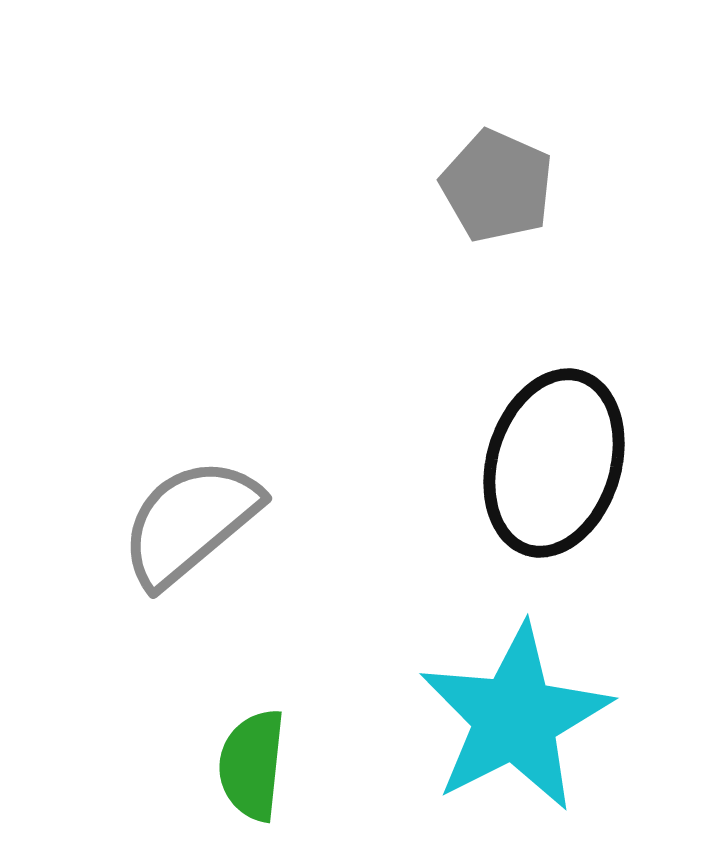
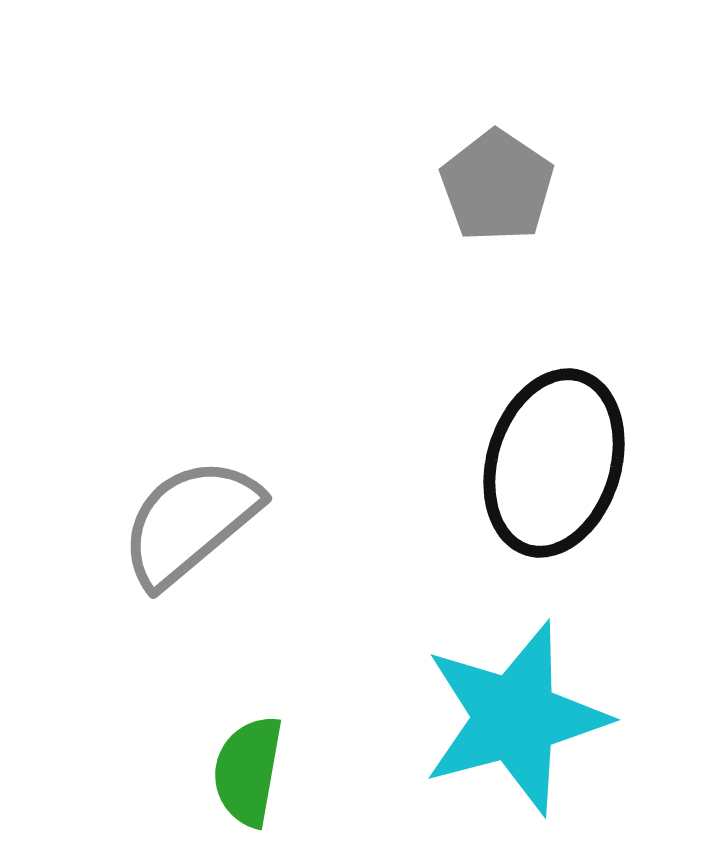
gray pentagon: rotated 10 degrees clockwise
cyan star: rotated 12 degrees clockwise
green semicircle: moved 4 px left, 6 px down; rotated 4 degrees clockwise
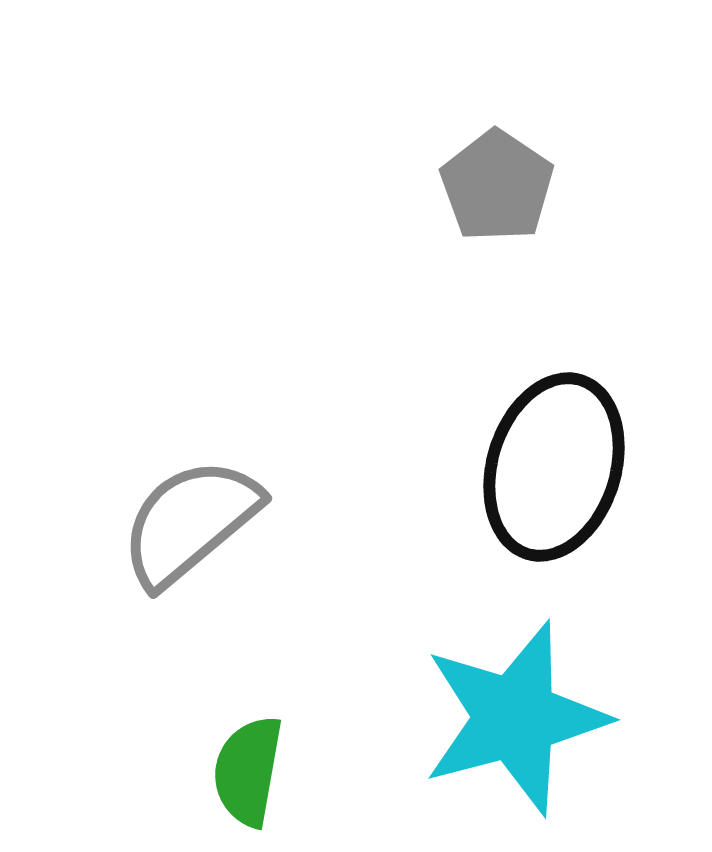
black ellipse: moved 4 px down
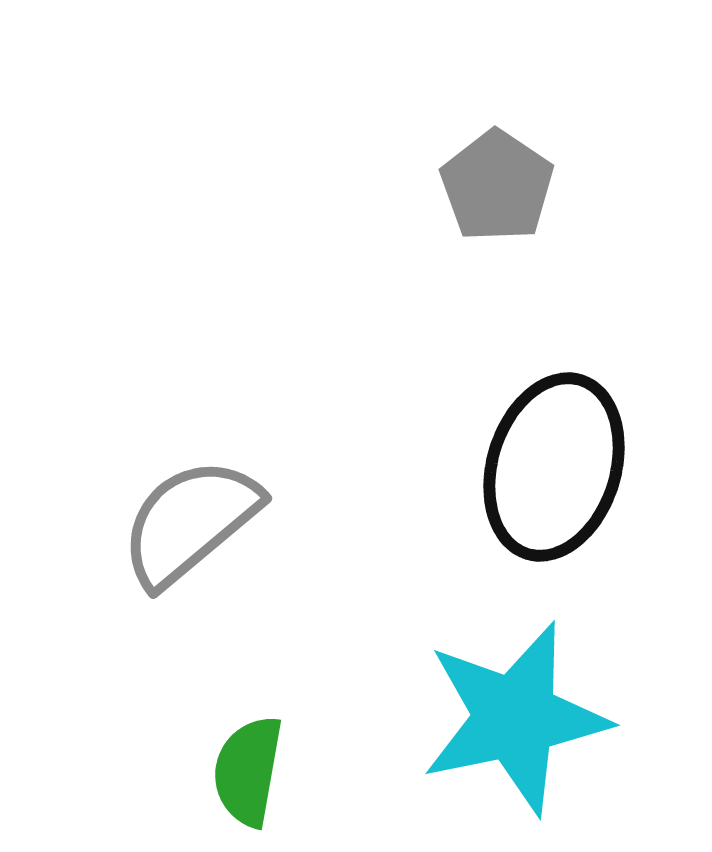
cyan star: rotated 3 degrees clockwise
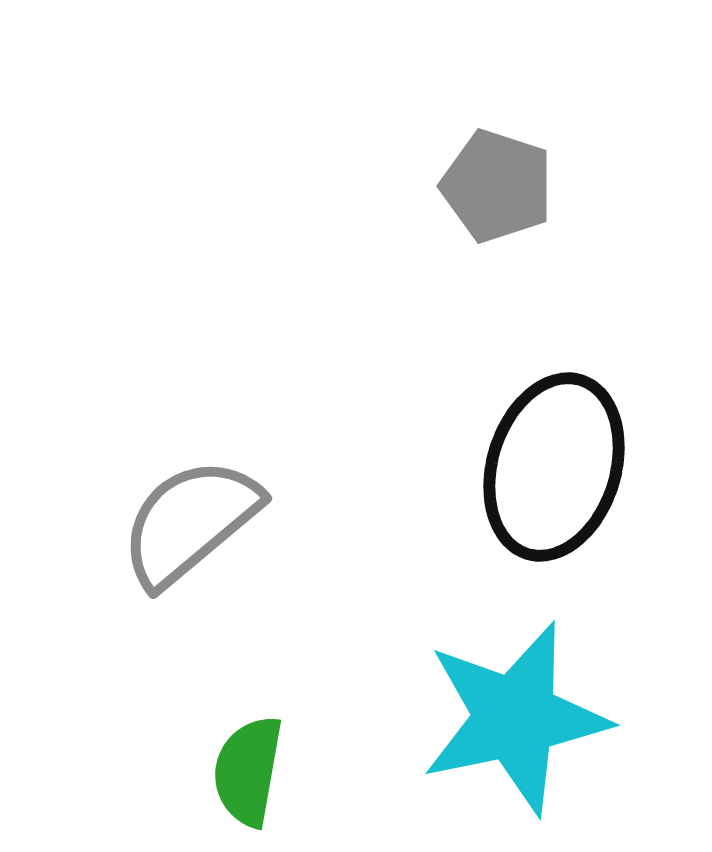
gray pentagon: rotated 16 degrees counterclockwise
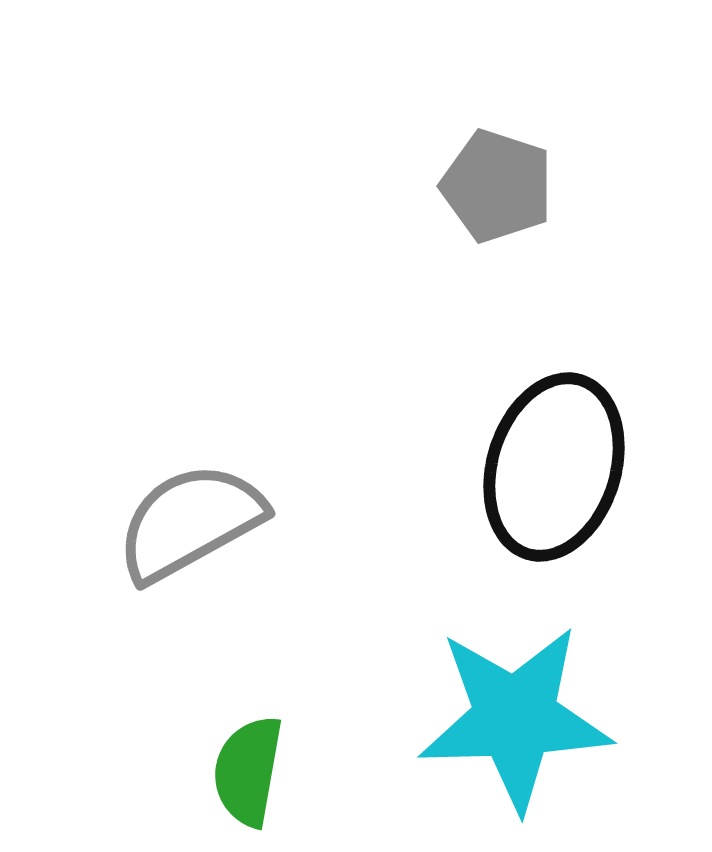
gray semicircle: rotated 11 degrees clockwise
cyan star: rotated 10 degrees clockwise
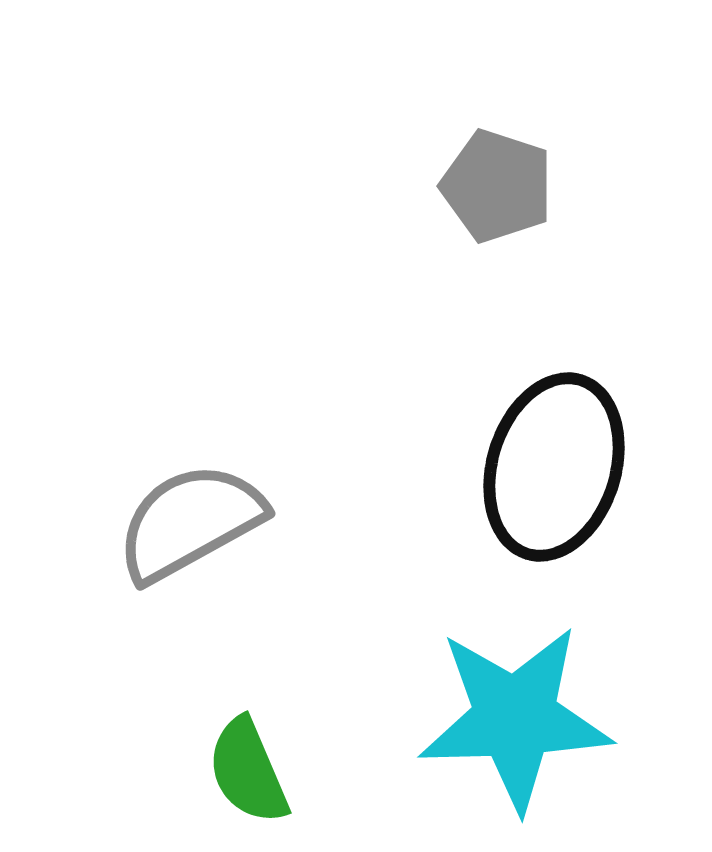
green semicircle: rotated 33 degrees counterclockwise
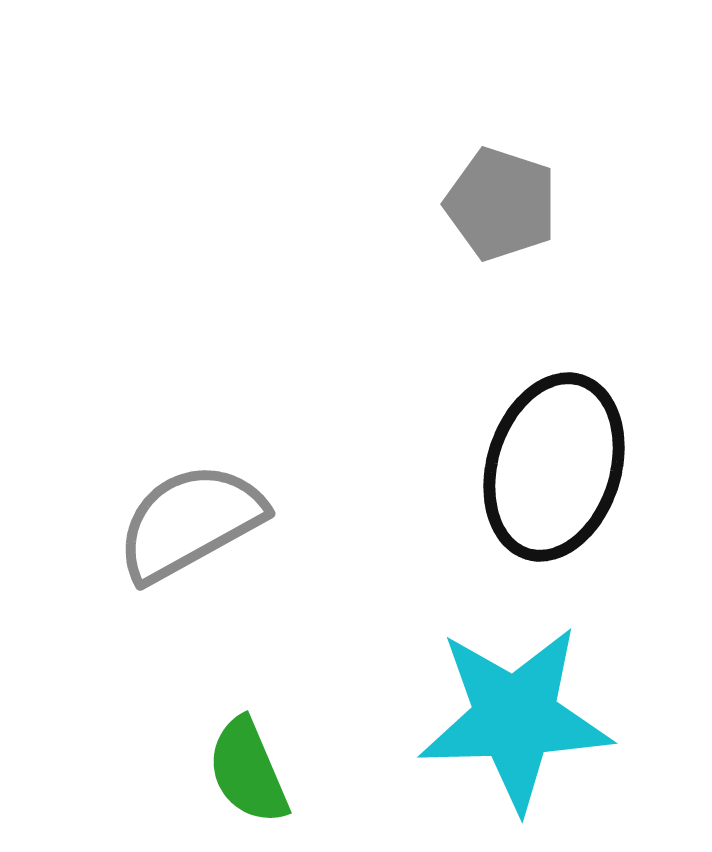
gray pentagon: moved 4 px right, 18 px down
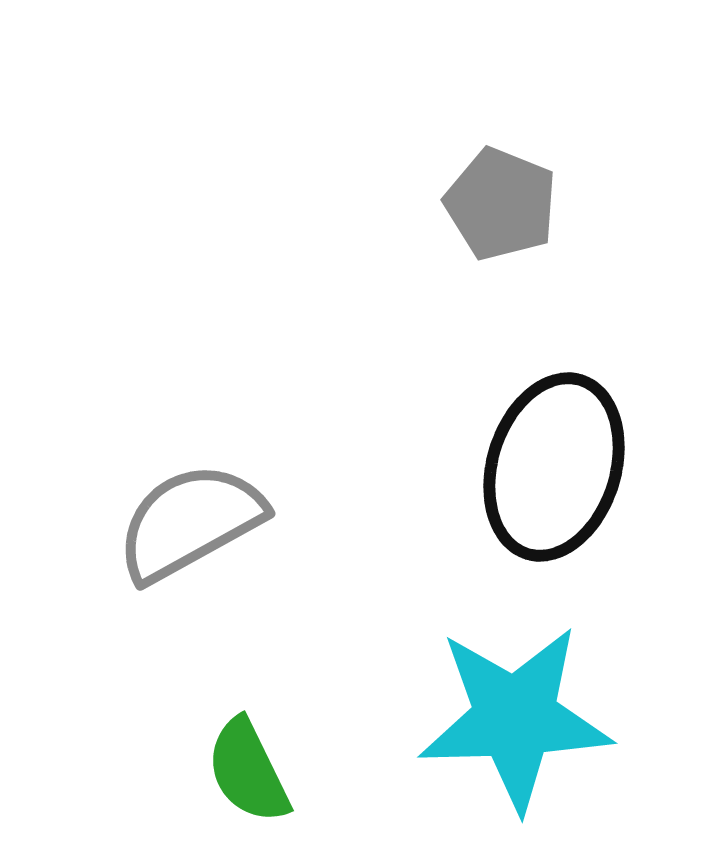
gray pentagon: rotated 4 degrees clockwise
green semicircle: rotated 3 degrees counterclockwise
